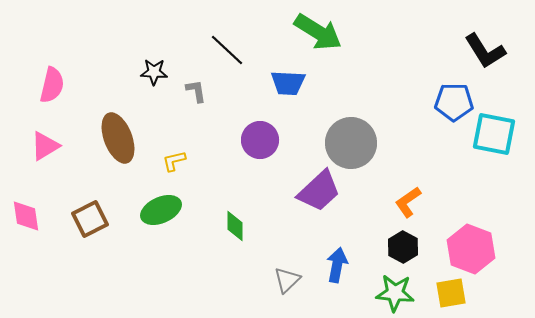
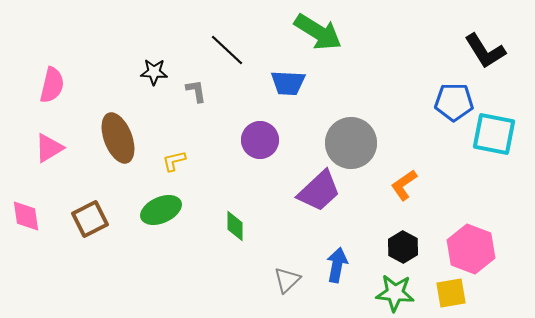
pink triangle: moved 4 px right, 2 px down
orange L-shape: moved 4 px left, 17 px up
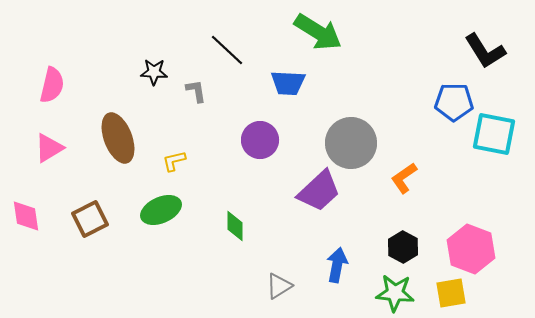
orange L-shape: moved 7 px up
gray triangle: moved 8 px left, 6 px down; rotated 12 degrees clockwise
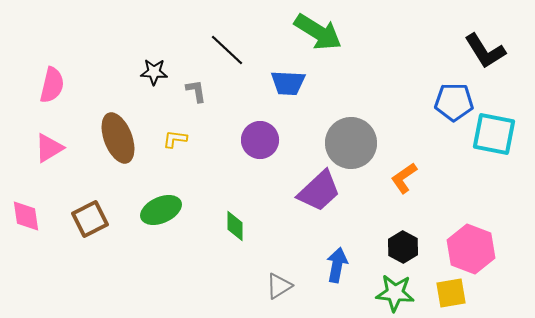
yellow L-shape: moved 1 px right, 22 px up; rotated 20 degrees clockwise
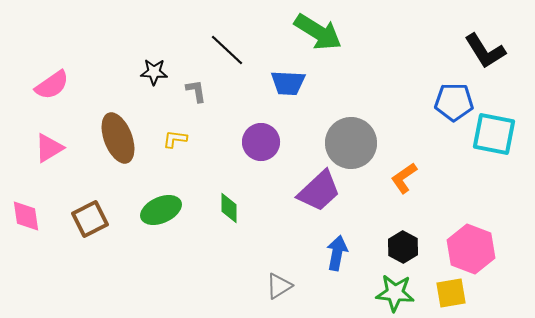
pink semicircle: rotated 42 degrees clockwise
purple circle: moved 1 px right, 2 px down
green diamond: moved 6 px left, 18 px up
blue arrow: moved 12 px up
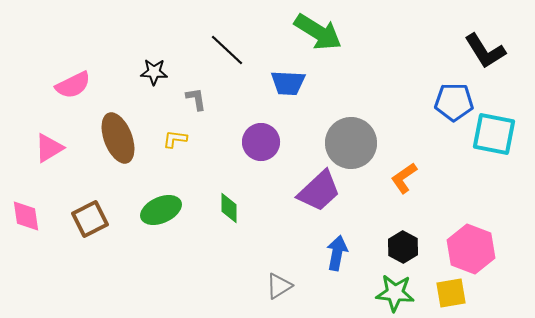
pink semicircle: moved 21 px right; rotated 9 degrees clockwise
gray L-shape: moved 8 px down
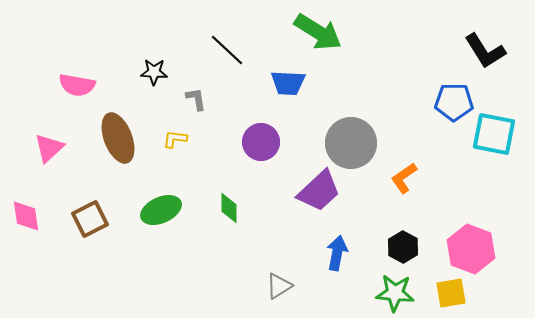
pink semicircle: moved 4 px right; rotated 36 degrees clockwise
pink triangle: rotated 12 degrees counterclockwise
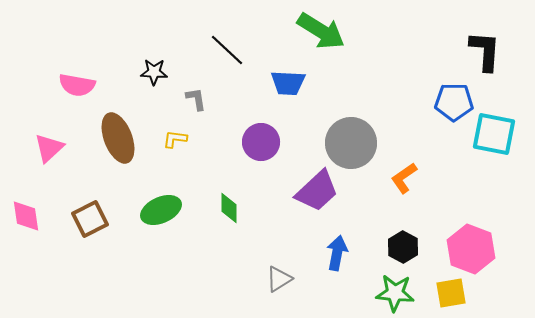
green arrow: moved 3 px right, 1 px up
black L-shape: rotated 144 degrees counterclockwise
purple trapezoid: moved 2 px left
gray triangle: moved 7 px up
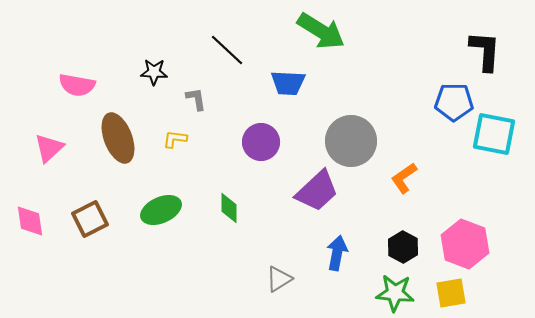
gray circle: moved 2 px up
pink diamond: moved 4 px right, 5 px down
pink hexagon: moved 6 px left, 5 px up
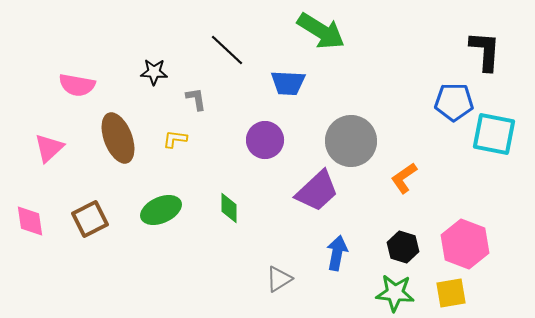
purple circle: moved 4 px right, 2 px up
black hexagon: rotated 12 degrees counterclockwise
